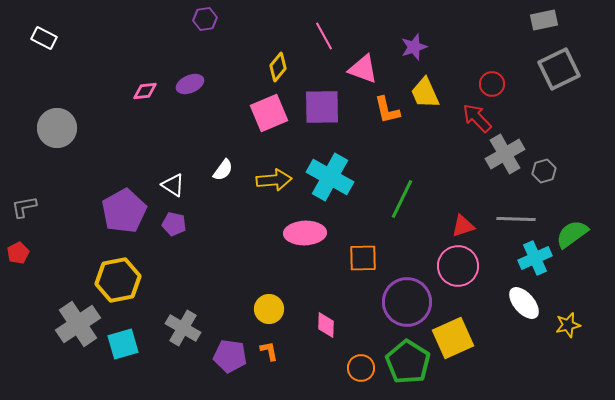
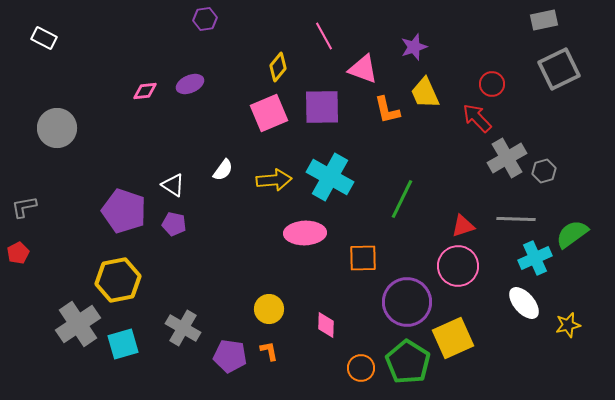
gray cross at (505, 154): moved 2 px right, 4 px down
purple pentagon at (124, 211): rotated 24 degrees counterclockwise
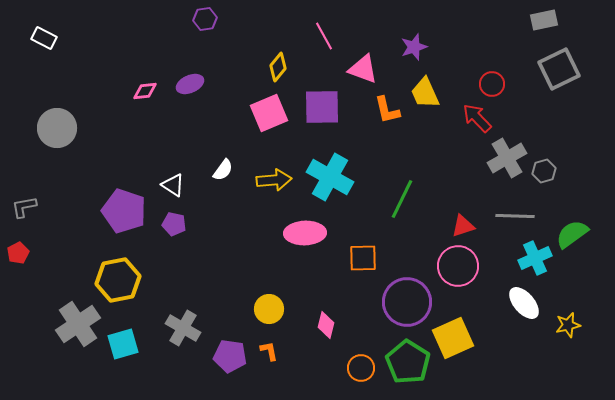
gray line at (516, 219): moved 1 px left, 3 px up
pink diamond at (326, 325): rotated 12 degrees clockwise
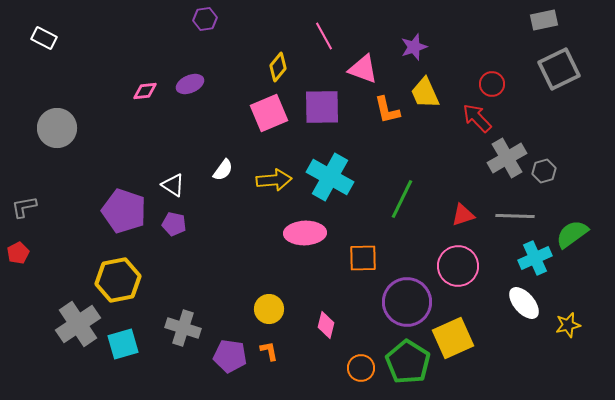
red triangle at (463, 226): moved 11 px up
gray cross at (183, 328): rotated 12 degrees counterclockwise
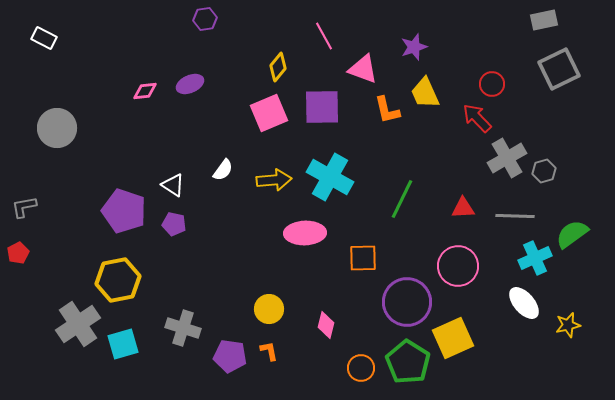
red triangle at (463, 215): moved 7 px up; rotated 15 degrees clockwise
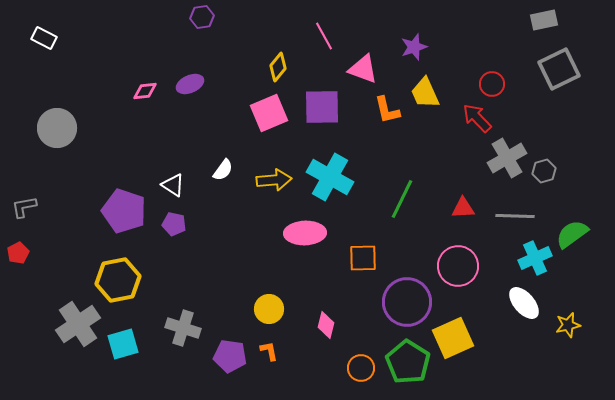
purple hexagon at (205, 19): moved 3 px left, 2 px up
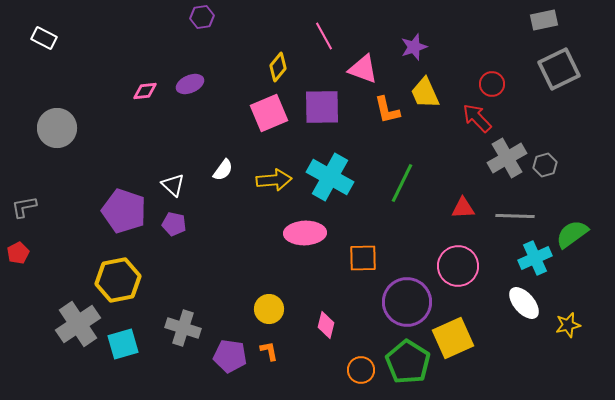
gray hexagon at (544, 171): moved 1 px right, 6 px up
white triangle at (173, 185): rotated 10 degrees clockwise
green line at (402, 199): moved 16 px up
orange circle at (361, 368): moved 2 px down
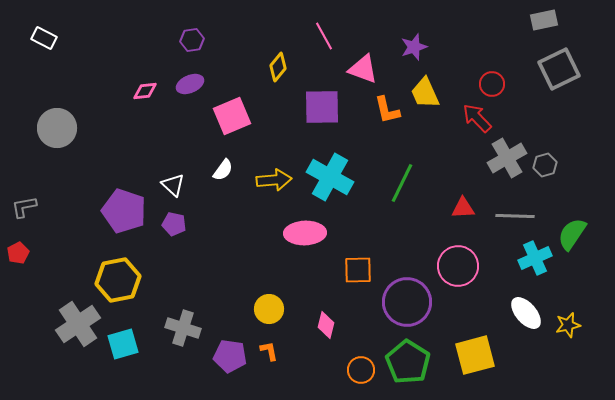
purple hexagon at (202, 17): moved 10 px left, 23 px down
pink square at (269, 113): moved 37 px left, 3 px down
green semicircle at (572, 234): rotated 20 degrees counterclockwise
orange square at (363, 258): moved 5 px left, 12 px down
white ellipse at (524, 303): moved 2 px right, 10 px down
yellow square at (453, 338): moved 22 px right, 17 px down; rotated 9 degrees clockwise
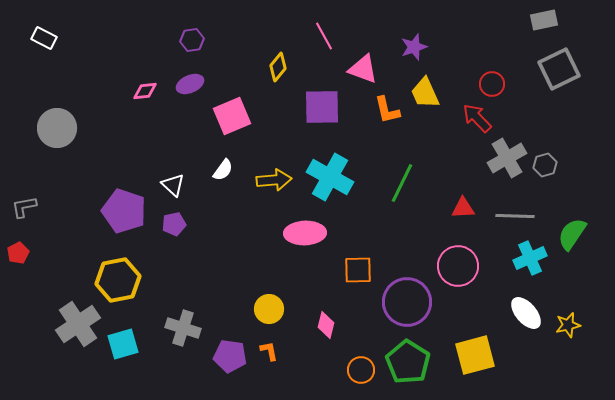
purple pentagon at (174, 224): rotated 25 degrees counterclockwise
cyan cross at (535, 258): moved 5 px left
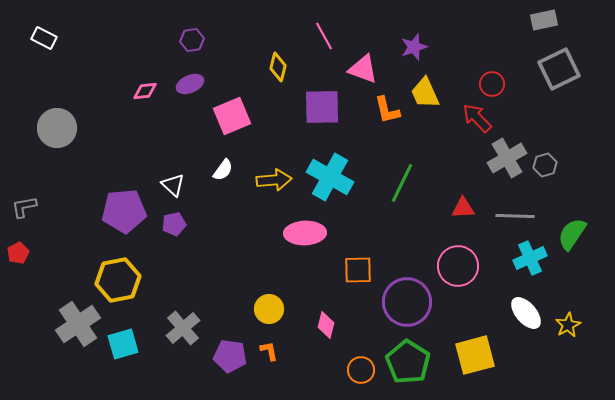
yellow diamond at (278, 67): rotated 24 degrees counterclockwise
purple pentagon at (124, 211): rotated 24 degrees counterclockwise
yellow star at (568, 325): rotated 15 degrees counterclockwise
gray cross at (183, 328): rotated 32 degrees clockwise
